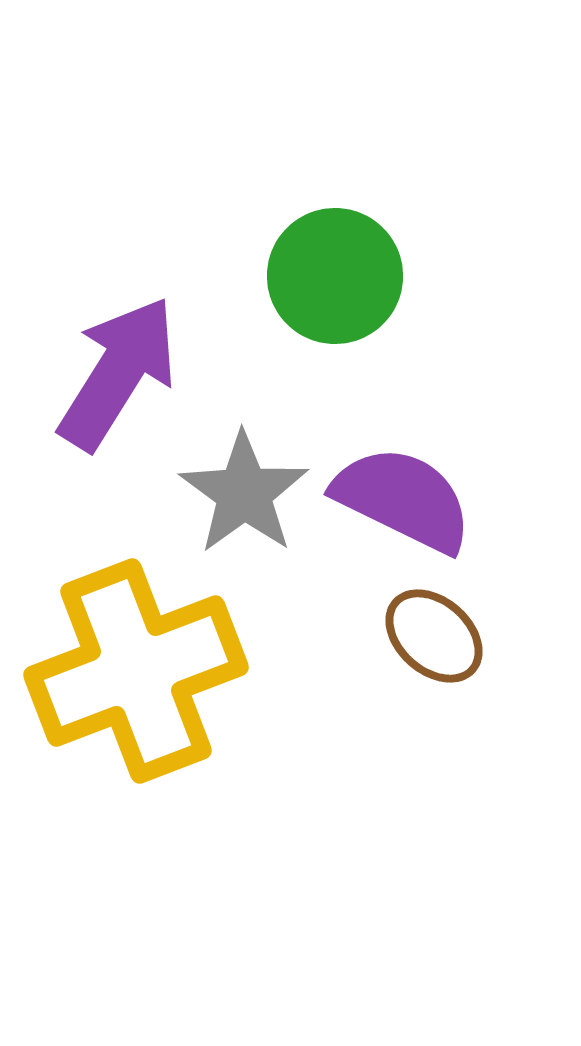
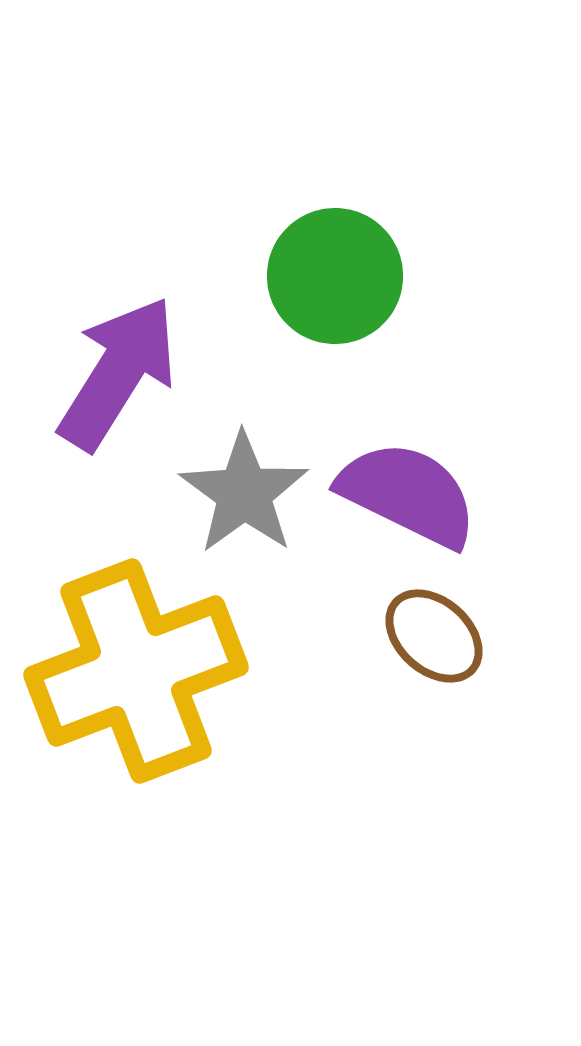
purple semicircle: moved 5 px right, 5 px up
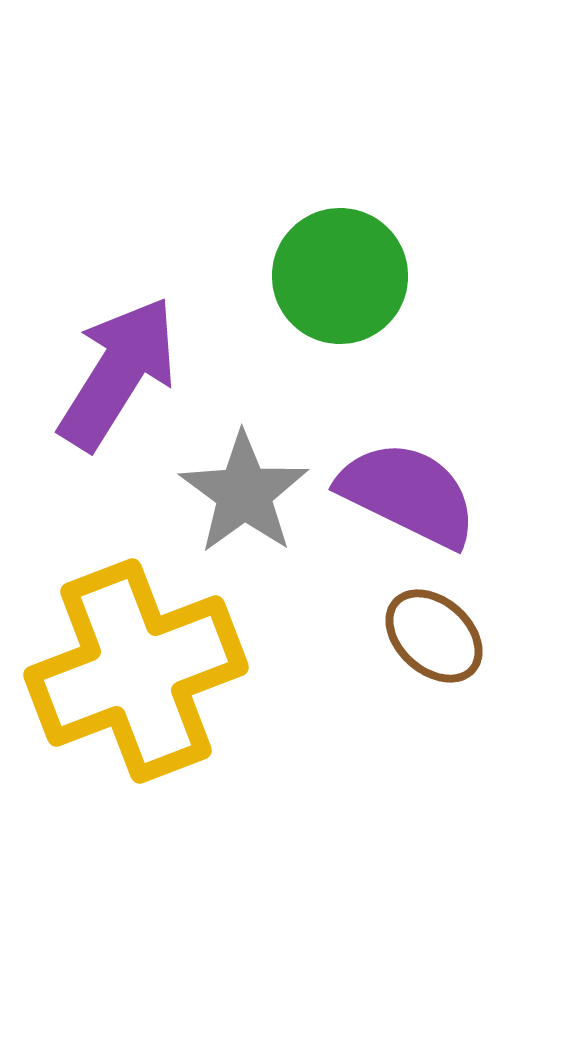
green circle: moved 5 px right
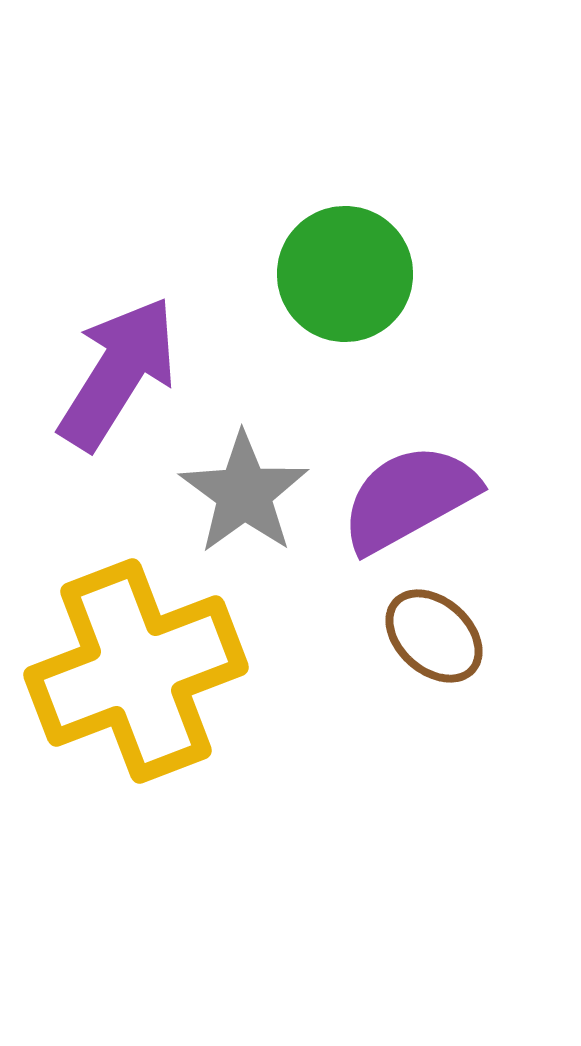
green circle: moved 5 px right, 2 px up
purple semicircle: moved 1 px right, 4 px down; rotated 55 degrees counterclockwise
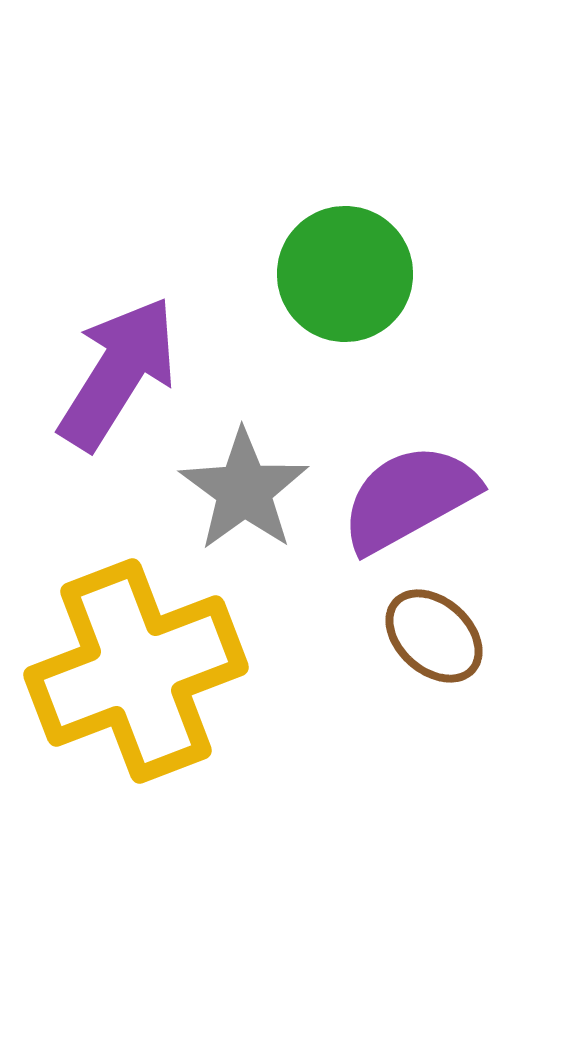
gray star: moved 3 px up
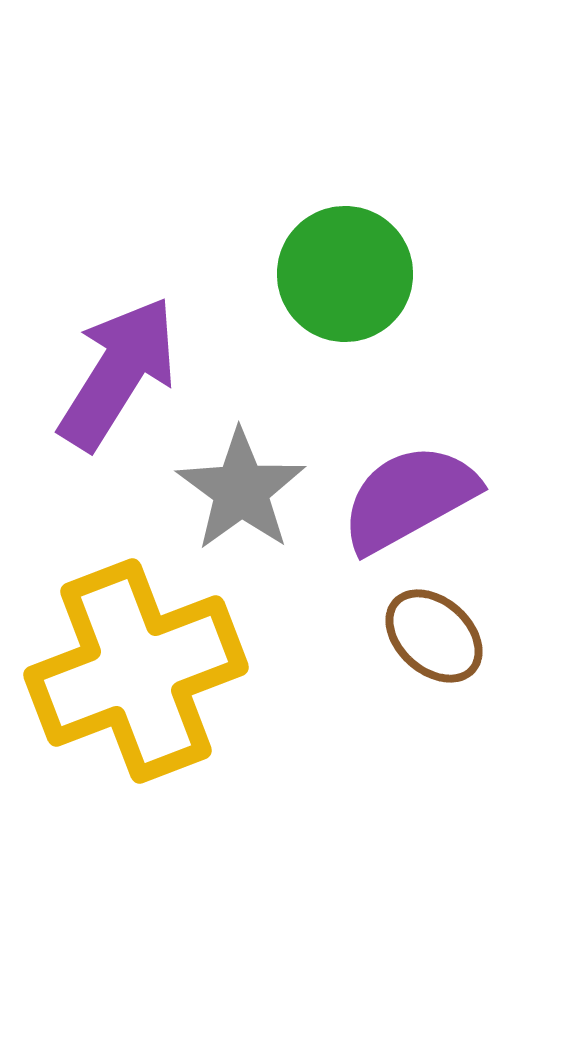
gray star: moved 3 px left
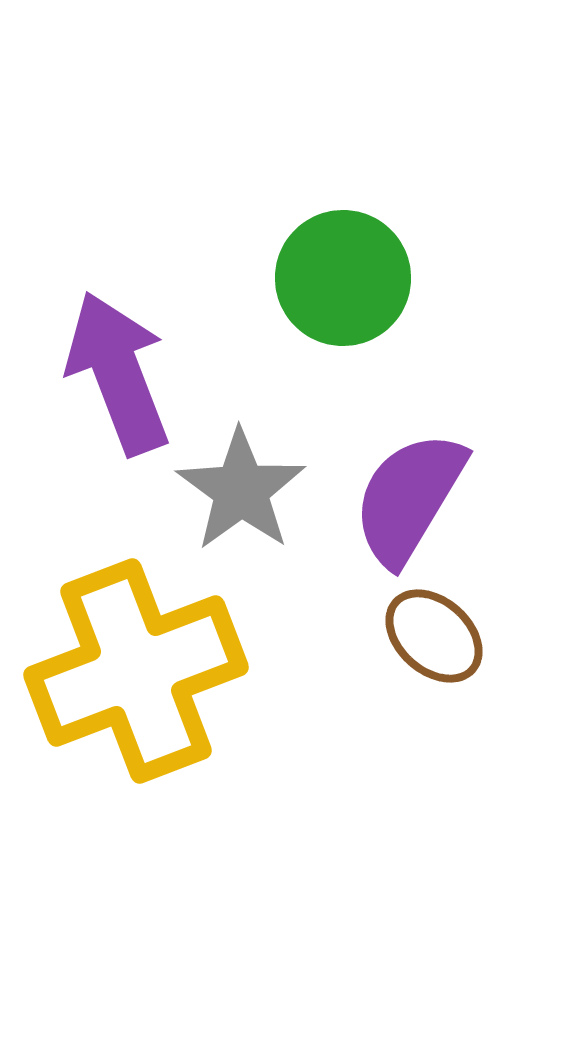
green circle: moved 2 px left, 4 px down
purple arrow: rotated 53 degrees counterclockwise
purple semicircle: rotated 30 degrees counterclockwise
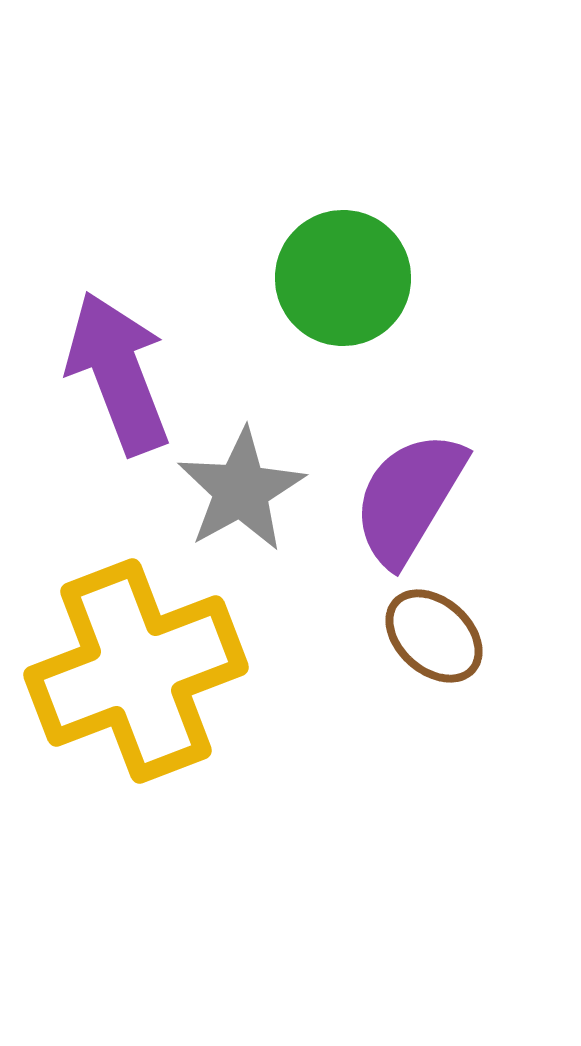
gray star: rotated 7 degrees clockwise
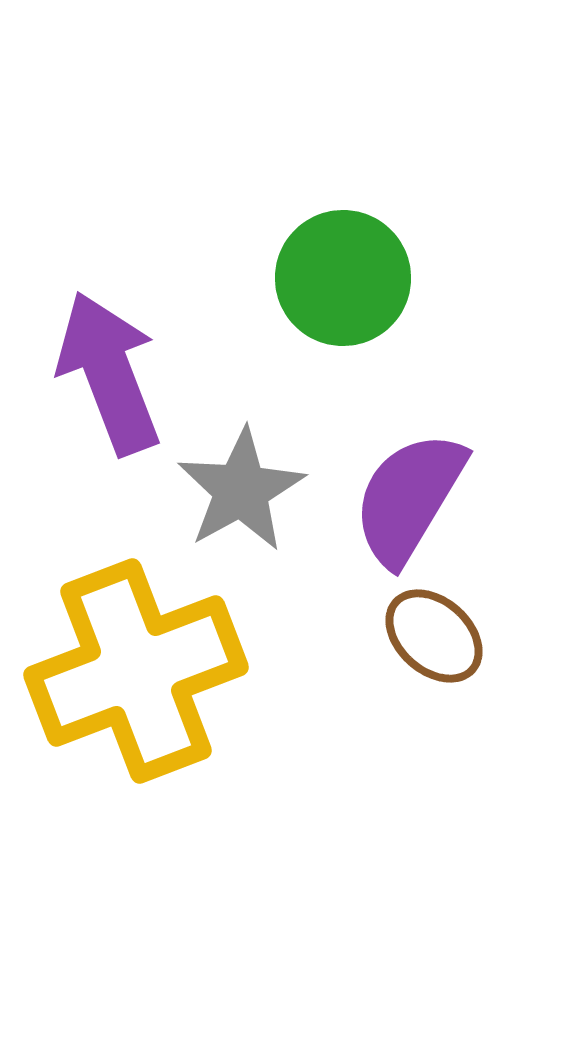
purple arrow: moved 9 px left
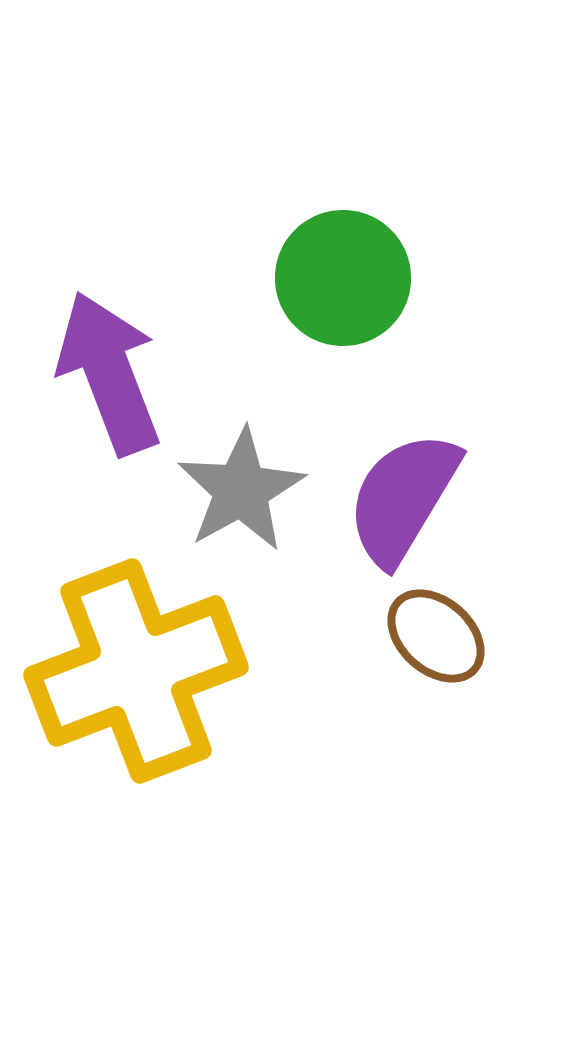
purple semicircle: moved 6 px left
brown ellipse: moved 2 px right
